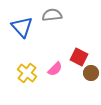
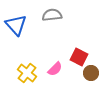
blue triangle: moved 6 px left, 2 px up
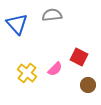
blue triangle: moved 1 px right, 1 px up
brown circle: moved 3 px left, 12 px down
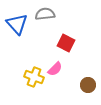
gray semicircle: moved 7 px left, 1 px up
red square: moved 13 px left, 14 px up
yellow cross: moved 7 px right, 4 px down; rotated 18 degrees counterclockwise
